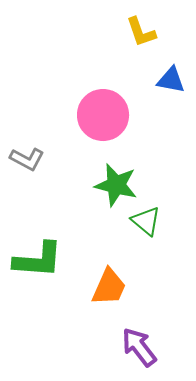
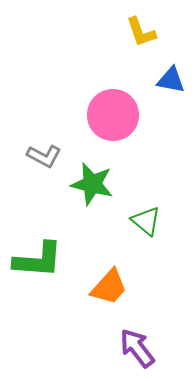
pink circle: moved 10 px right
gray L-shape: moved 17 px right, 3 px up
green star: moved 24 px left, 1 px up
orange trapezoid: rotated 18 degrees clockwise
purple arrow: moved 2 px left, 1 px down
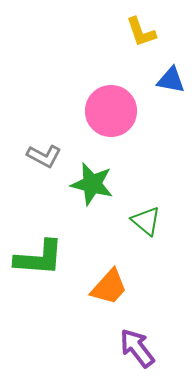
pink circle: moved 2 px left, 4 px up
green L-shape: moved 1 px right, 2 px up
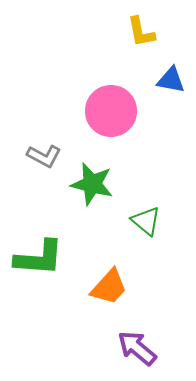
yellow L-shape: rotated 8 degrees clockwise
purple arrow: rotated 12 degrees counterclockwise
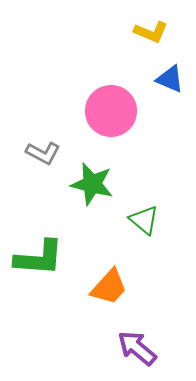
yellow L-shape: moved 10 px right; rotated 56 degrees counterclockwise
blue triangle: moved 1 px left, 1 px up; rotated 12 degrees clockwise
gray L-shape: moved 1 px left, 3 px up
green triangle: moved 2 px left, 1 px up
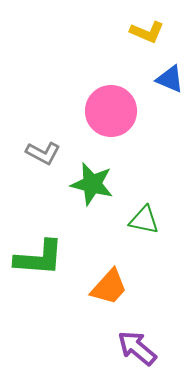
yellow L-shape: moved 4 px left
green triangle: rotated 28 degrees counterclockwise
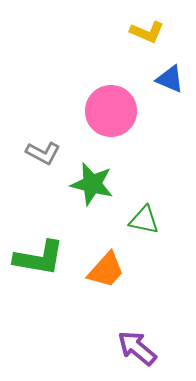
green L-shape: rotated 6 degrees clockwise
orange trapezoid: moved 3 px left, 17 px up
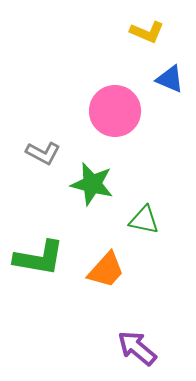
pink circle: moved 4 px right
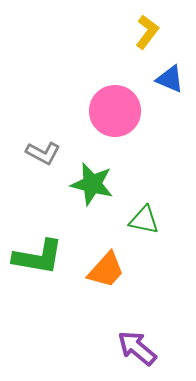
yellow L-shape: rotated 76 degrees counterclockwise
green L-shape: moved 1 px left, 1 px up
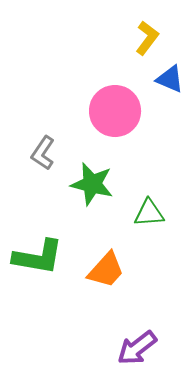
yellow L-shape: moved 6 px down
gray L-shape: rotated 96 degrees clockwise
green triangle: moved 5 px right, 7 px up; rotated 16 degrees counterclockwise
purple arrow: rotated 78 degrees counterclockwise
